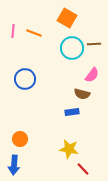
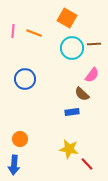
brown semicircle: rotated 28 degrees clockwise
red line: moved 4 px right, 5 px up
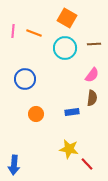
cyan circle: moved 7 px left
brown semicircle: moved 10 px right, 4 px down; rotated 126 degrees counterclockwise
orange circle: moved 16 px right, 25 px up
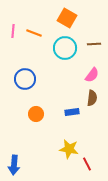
red line: rotated 16 degrees clockwise
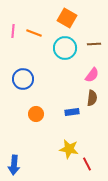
blue circle: moved 2 px left
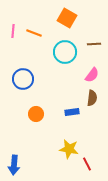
cyan circle: moved 4 px down
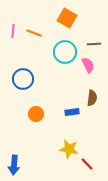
pink semicircle: moved 4 px left, 10 px up; rotated 63 degrees counterclockwise
red line: rotated 16 degrees counterclockwise
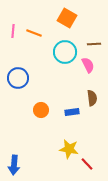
blue circle: moved 5 px left, 1 px up
brown semicircle: rotated 14 degrees counterclockwise
orange circle: moved 5 px right, 4 px up
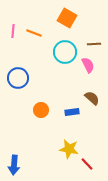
brown semicircle: rotated 42 degrees counterclockwise
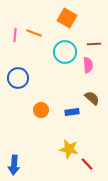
pink line: moved 2 px right, 4 px down
pink semicircle: rotated 21 degrees clockwise
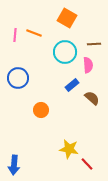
blue rectangle: moved 27 px up; rotated 32 degrees counterclockwise
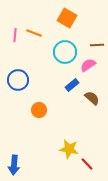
brown line: moved 3 px right, 1 px down
pink semicircle: rotated 119 degrees counterclockwise
blue circle: moved 2 px down
orange circle: moved 2 px left
